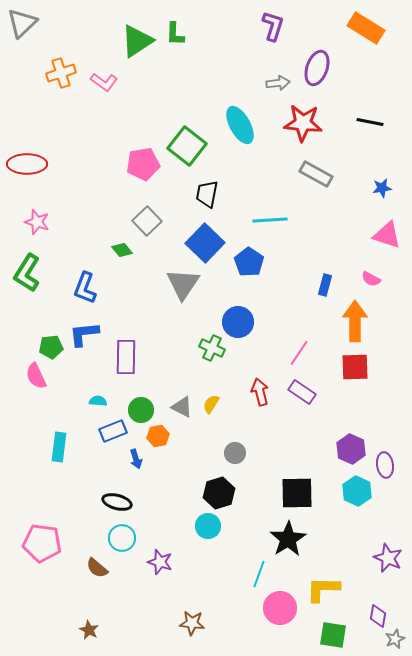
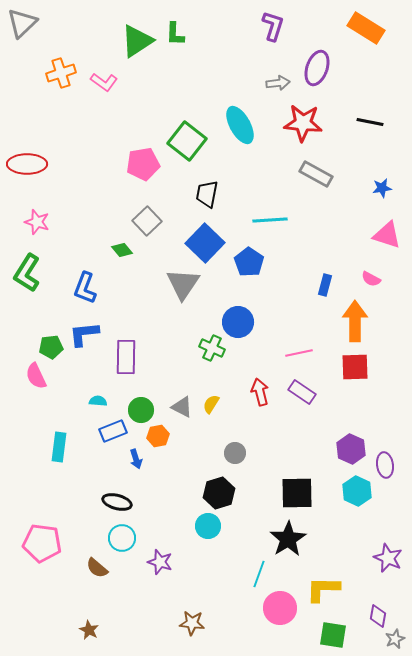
green square at (187, 146): moved 5 px up
pink line at (299, 353): rotated 44 degrees clockwise
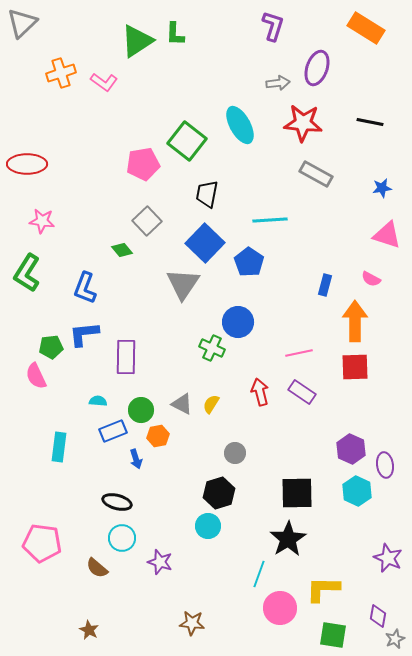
pink star at (37, 222): moved 5 px right, 1 px up; rotated 10 degrees counterclockwise
gray triangle at (182, 407): moved 3 px up
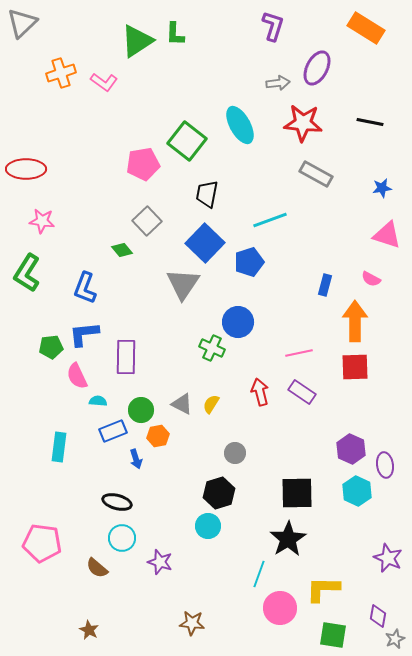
purple ellipse at (317, 68): rotated 8 degrees clockwise
red ellipse at (27, 164): moved 1 px left, 5 px down
cyan line at (270, 220): rotated 16 degrees counterclockwise
blue pentagon at (249, 262): rotated 20 degrees clockwise
pink semicircle at (36, 376): moved 41 px right
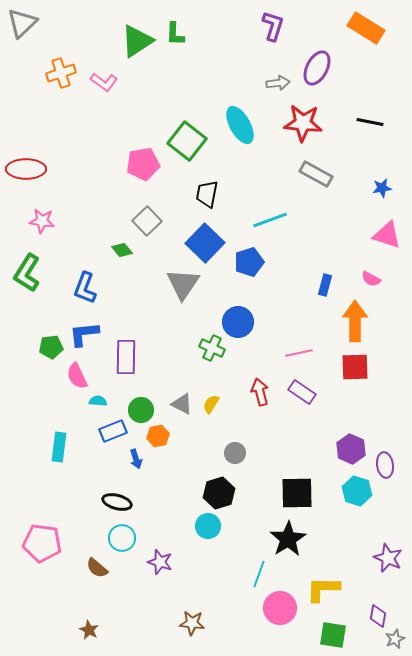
cyan hexagon at (357, 491): rotated 8 degrees counterclockwise
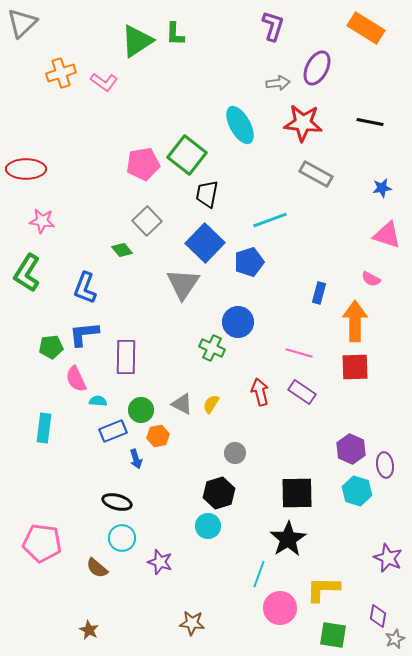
green square at (187, 141): moved 14 px down
blue rectangle at (325, 285): moved 6 px left, 8 px down
pink line at (299, 353): rotated 28 degrees clockwise
pink semicircle at (77, 376): moved 1 px left, 3 px down
cyan rectangle at (59, 447): moved 15 px left, 19 px up
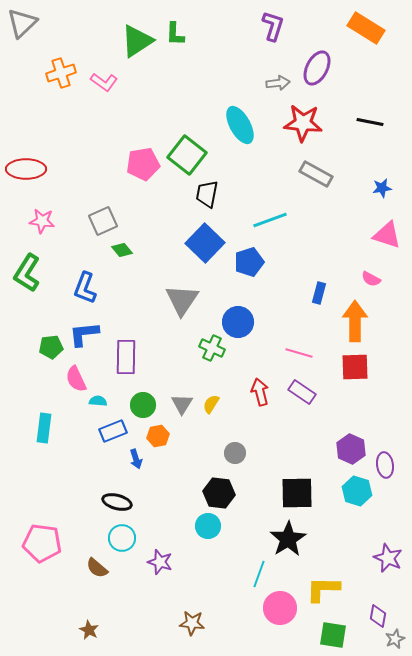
gray square at (147, 221): moved 44 px left; rotated 20 degrees clockwise
gray triangle at (183, 284): moved 1 px left, 16 px down
gray triangle at (182, 404): rotated 35 degrees clockwise
green circle at (141, 410): moved 2 px right, 5 px up
black hexagon at (219, 493): rotated 24 degrees clockwise
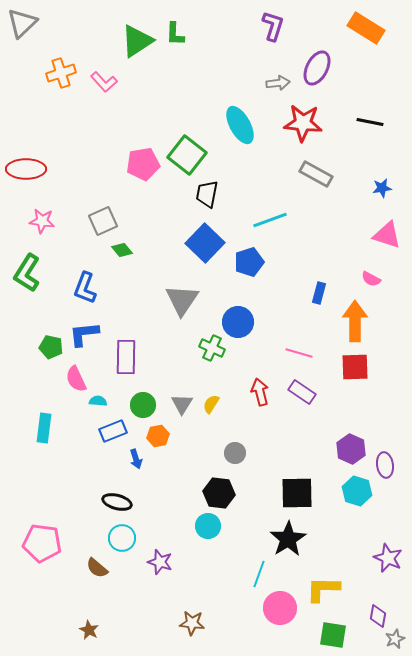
pink L-shape at (104, 82): rotated 12 degrees clockwise
green pentagon at (51, 347): rotated 20 degrees clockwise
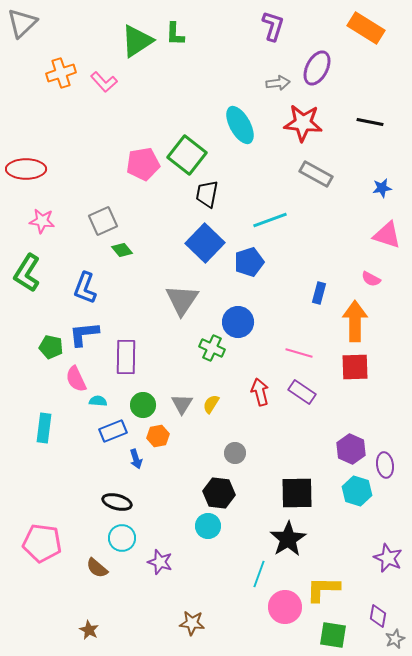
pink circle at (280, 608): moved 5 px right, 1 px up
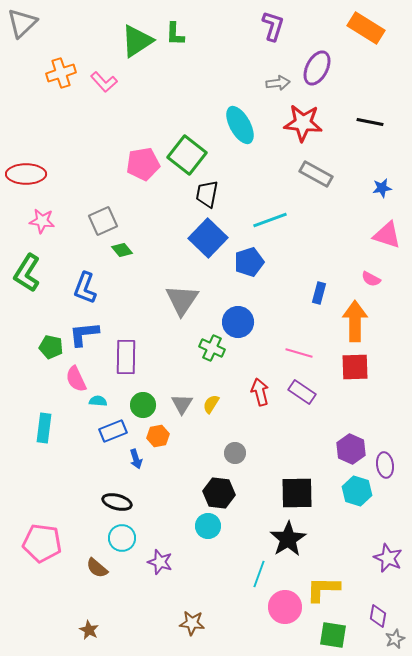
red ellipse at (26, 169): moved 5 px down
blue square at (205, 243): moved 3 px right, 5 px up
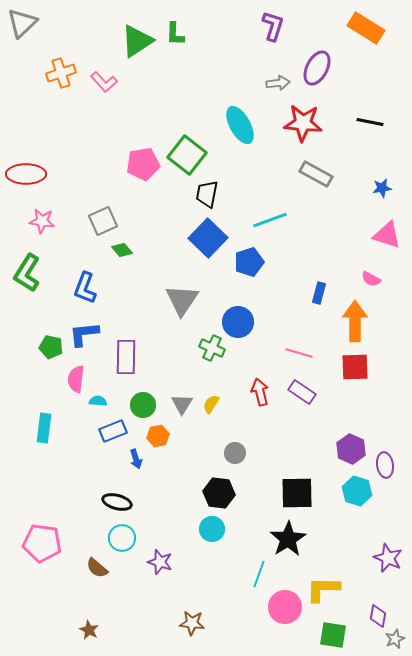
pink semicircle at (76, 379): rotated 32 degrees clockwise
cyan circle at (208, 526): moved 4 px right, 3 px down
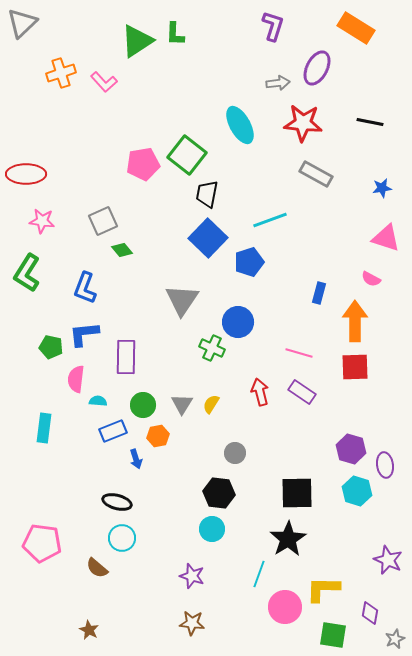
orange rectangle at (366, 28): moved 10 px left
pink triangle at (387, 235): moved 1 px left, 3 px down
purple hexagon at (351, 449): rotated 8 degrees counterclockwise
purple star at (388, 558): moved 2 px down
purple star at (160, 562): moved 32 px right, 14 px down
purple diamond at (378, 616): moved 8 px left, 3 px up
